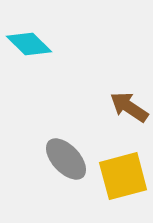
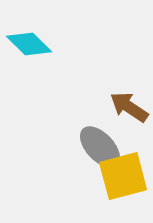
gray ellipse: moved 34 px right, 12 px up
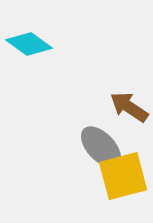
cyan diamond: rotated 9 degrees counterclockwise
gray ellipse: moved 1 px right
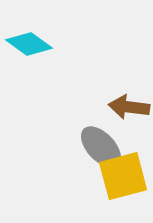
brown arrow: rotated 27 degrees counterclockwise
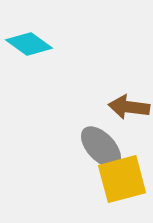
yellow square: moved 1 px left, 3 px down
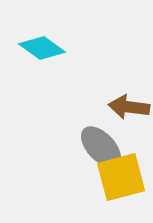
cyan diamond: moved 13 px right, 4 px down
yellow square: moved 1 px left, 2 px up
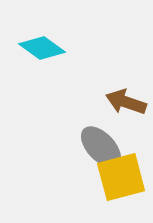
brown arrow: moved 3 px left, 5 px up; rotated 12 degrees clockwise
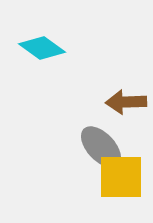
brown arrow: rotated 21 degrees counterclockwise
yellow square: rotated 15 degrees clockwise
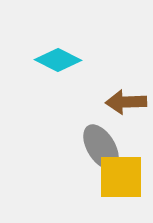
cyan diamond: moved 16 px right, 12 px down; rotated 9 degrees counterclockwise
gray ellipse: rotated 12 degrees clockwise
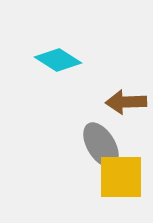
cyan diamond: rotated 6 degrees clockwise
gray ellipse: moved 2 px up
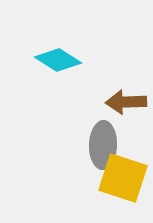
gray ellipse: moved 2 px right; rotated 33 degrees clockwise
yellow square: moved 2 px right, 1 px down; rotated 18 degrees clockwise
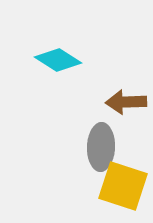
gray ellipse: moved 2 px left, 2 px down
yellow square: moved 8 px down
